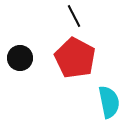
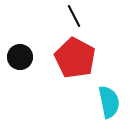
black circle: moved 1 px up
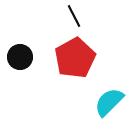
red pentagon: rotated 15 degrees clockwise
cyan semicircle: rotated 124 degrees counterclockwise
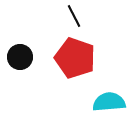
red pentagon: rotated 24 degrees counterclockwise
cyan semicircle: rotated 40 degrees clockwise
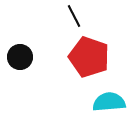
red pentagon: moved 14 px right, 1 px up
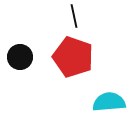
black line: rotated 15 degrees clockwise
red pentagon: moved 16 px left
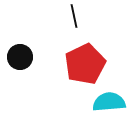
red pentagon: moved 12 px right, 7 px down; rotated 27 degrees clockwise
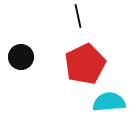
black line: moved 4 px right
black circle: moved 1 px right
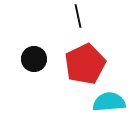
black circle: moved 13 px right, 2 px down
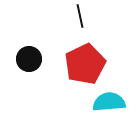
black line: moved 2 px right
black circle: moved 5 px left
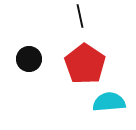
red pentagon: rotated 12 degrees counterclockwise
